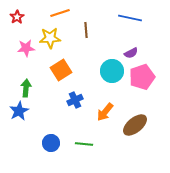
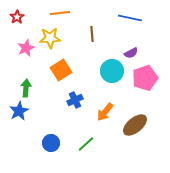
orange line: rotated 12 degrees clockwise
brown line: moved 6 px right, 4 px down
pink star: rotated 18 degrees counterclockwise
pink pentagon: moved 3 px right, 1 px down
green line: moved 2 px right; rotated 48 degrees counterclockwise
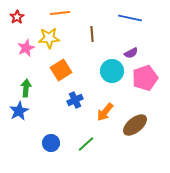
yellow star: moved 1 px left
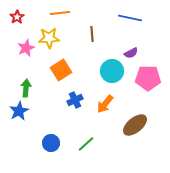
pink pentagon: moved 3 px right; rotated 20 degrees clockwise
orange arrow: moved 8 px up
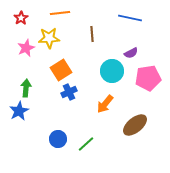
red star: moved 4 px right, 1 px down
pink pentagon: rotated 10 degrees counterclockwise
blue cross: moved 6 px left, 8 px up
blue circle: moved 7 px right, 4 px up
